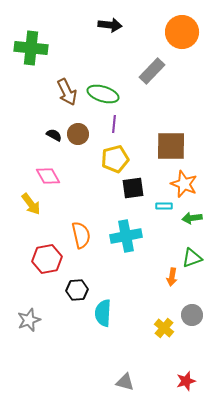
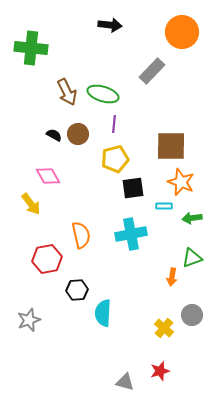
orange star: moved 3 px left, 2 px up
cyan cross: moved 5 px right, 2 px up
red star: moved 26 px left, 10 px up
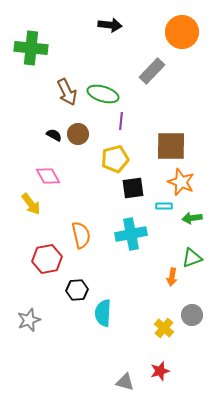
purple line: moved 7 px right, 3 px up
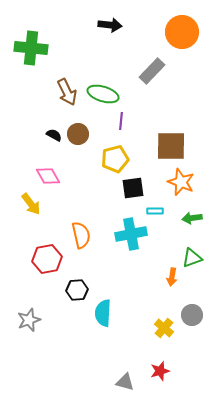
cyan rectangle: moved 9 px left, 5 px down
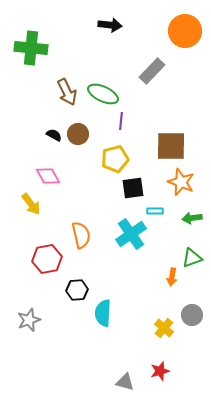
orange circle: moved 3 px right, 1 px up
green ellipse: rotated 8 degrees clockwise
cyan cross: rotated 24 degrees counterclockwise
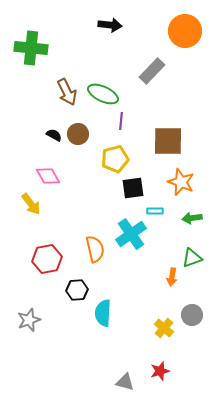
brown square: moved 3 px left, 5 px up
orange semicircle: moved 14 px right, 14 px down
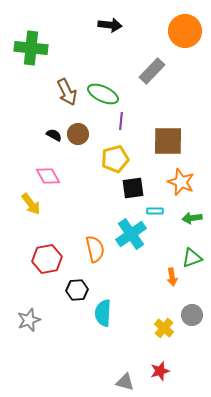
orange arrow: rotated 18 degrees counterclockwise
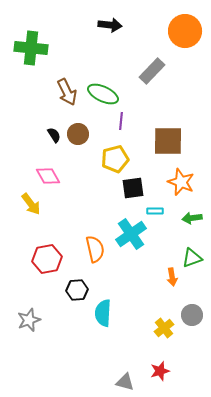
black semicircle: rotated 28 degrees clockwise
yellow cross: rotated 12 degrees clockwise
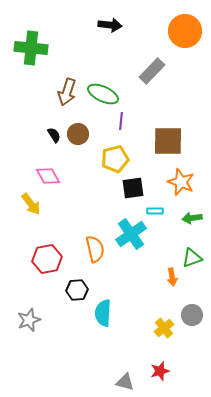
brown arrow: rotated 44 degrees clockwise
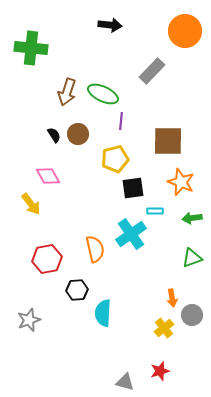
orange arrow: moved 21 px down
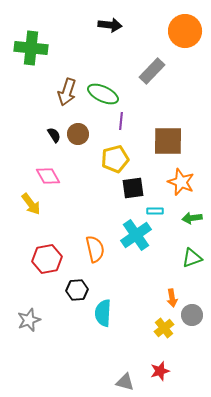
cyan cross: moved 5 px right, 1 px down
